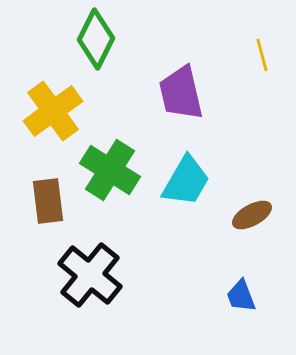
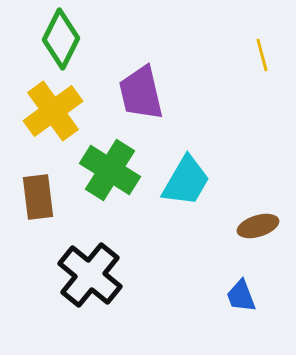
green diamond: moved 35 px left
purple trapezoid: moved 40 px left
brown rectangle: moved 10 px left, 4 px up
brown ellipse: moved 6 px right, 11 px down; rotated 12 degrees clockwise
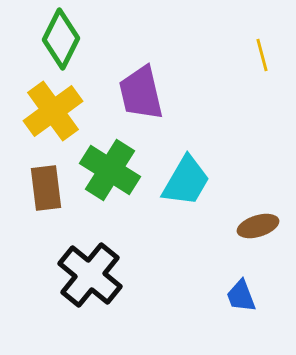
brown rectangle: moved 8 px right, 9 px up
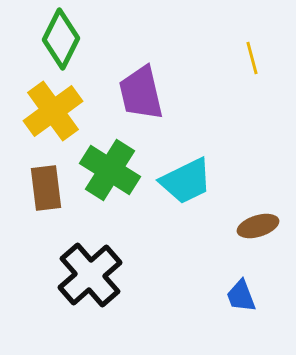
yellow line: moved 10 px left, 3 px down
cyan trapezoid: rotated 34 degrees clockwise
black cross: rotated 10 degrees clockwise
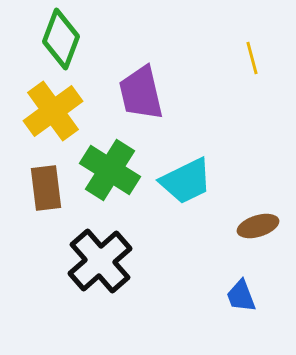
green diamond: rotated 6 degrees counterclockwise
black cross: moved 10 px right, 14 px up
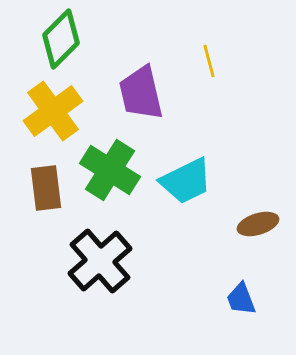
green diamond: rotated 24 degrees clockwise
yellow line: moved 43 px left, 3 px down
brown ellipse: moved 2 px up
blue trapezoid: moved 3 px down
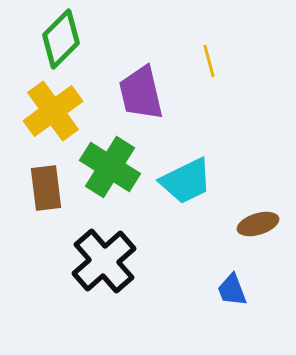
green cross: moved 3 px up
black cross: moved 4 px right
blue trapezoid: moved 9 px left, 9 px up
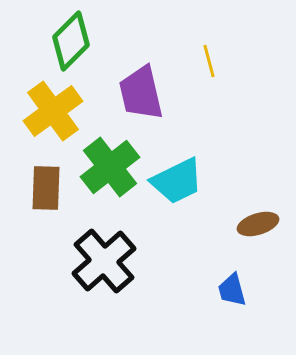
green diamond: moved 10 px right, 2 px down
green cross: rotated 20 degrees clockwise
cyan trapezoid: moved 9 px left
brown rectangle: rotated 9 degrees clockwise
blue trapezoid: rotated 6 degrees clockwise
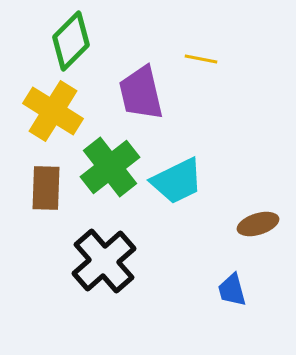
yellow line: moved 8 px left, 2 px up; rotated 64 degrees counterclockwise
yellow cross: rotated 22 degrees counterclockwise
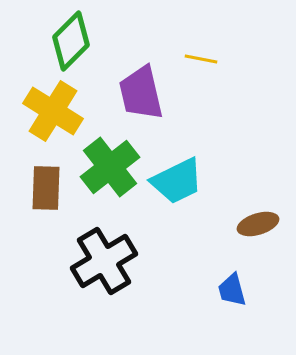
black cross: rotated 10 degrees clockwise
